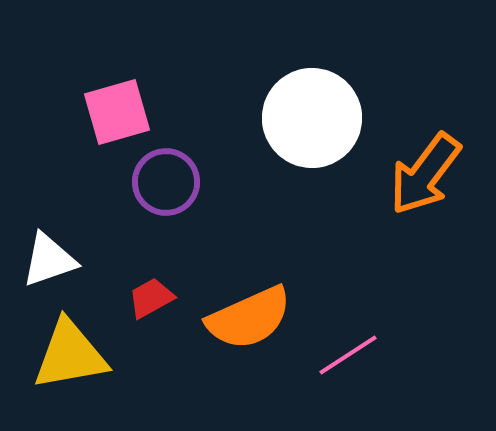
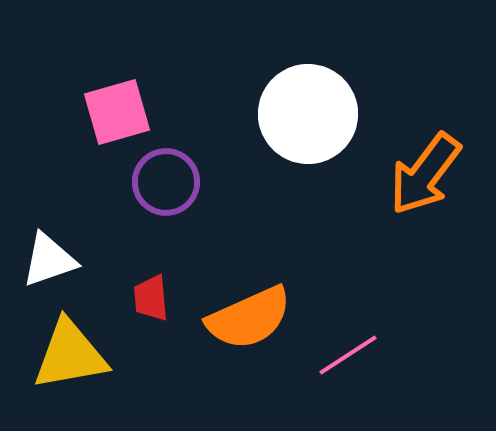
white circle: moved 4 px left, 4 px up
red trapezoid: rotated 66 degrees counterclockwise
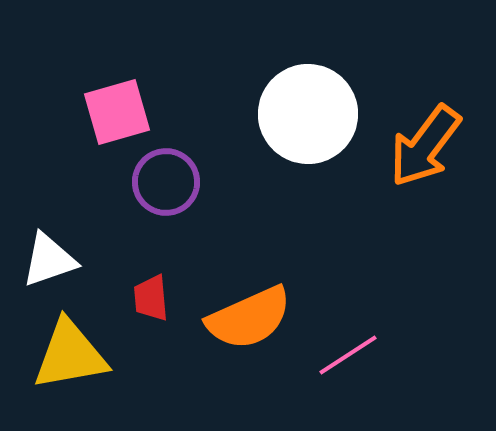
orange arrow: moved 28 px up
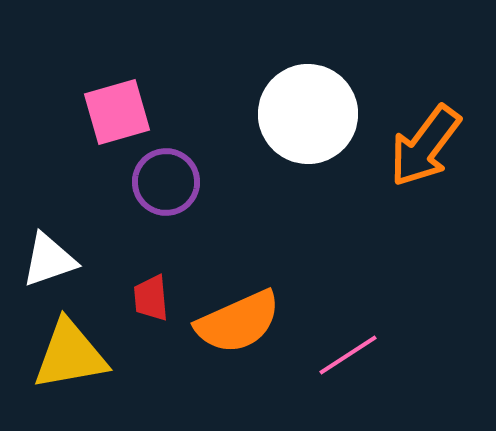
orange semicircle: moved 11 px left, 4 px down
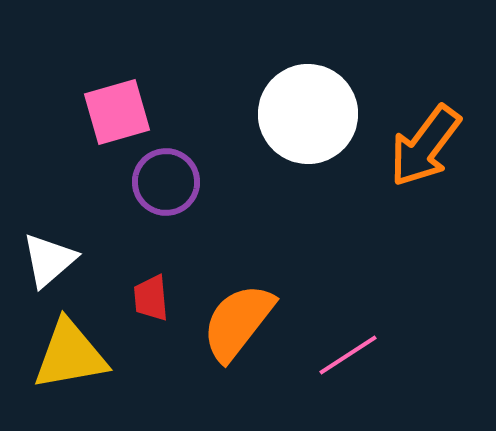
white triangle: rotated 22 degrees counterclockwise
orange semicircle: rotated 152 degrees clockwise
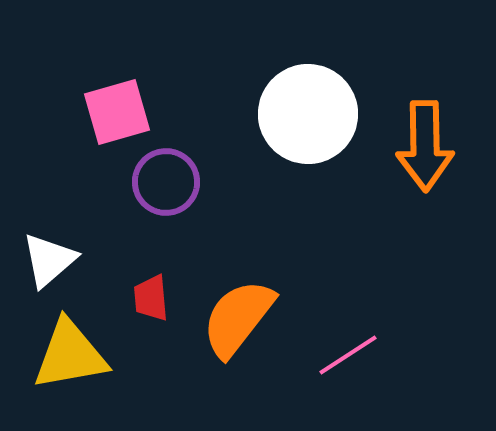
orange arrow: rotated 38 degrees counterclockwise
orange semicircle: moved 4 px up
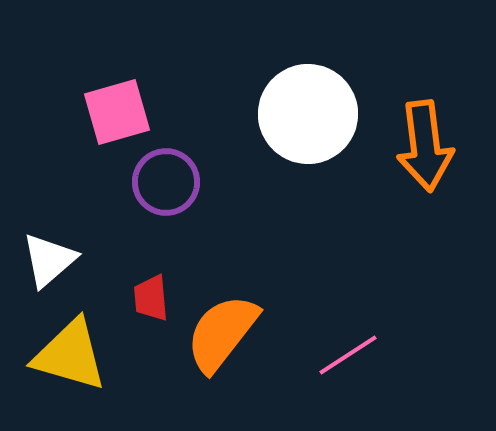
orange arrow: rotated 6 degrees counterclockwise
orange semicircle: moved 16 px left, 15 px down
yellow triangle: rotated 26 degrees clockwise
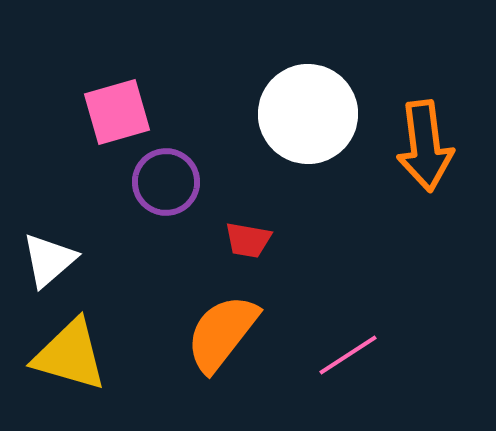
red trapezoid: moved 97 px right, 58 px up; rotated 75 degrees counterclockwise
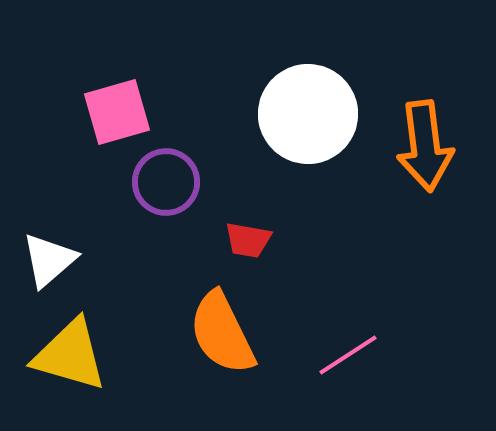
orange semicircle: rotated 64 degrees counterclockwise
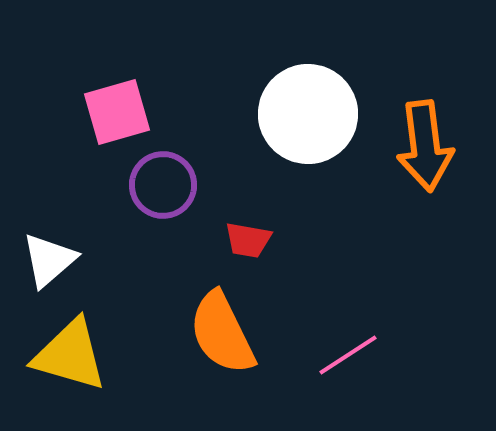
purple circle: moved 3 px left, 3 px down
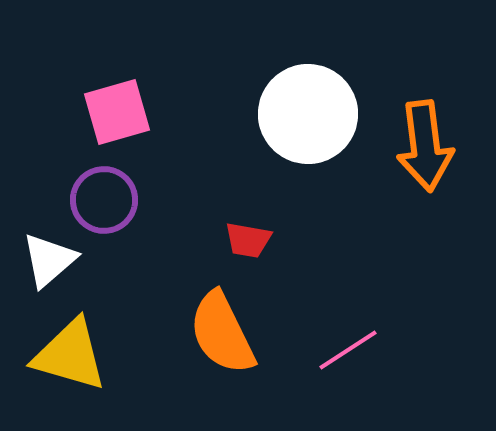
purple circle: moved 59 px left, 15 px down
pink line: moved 5 px up
